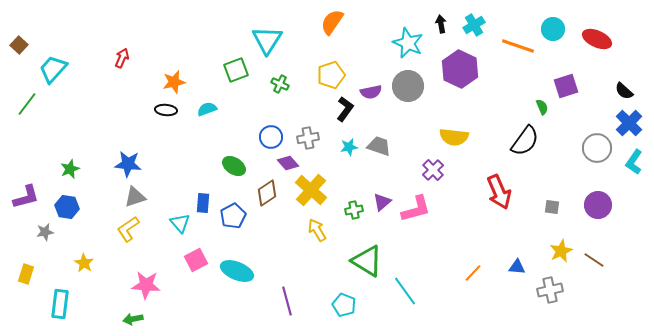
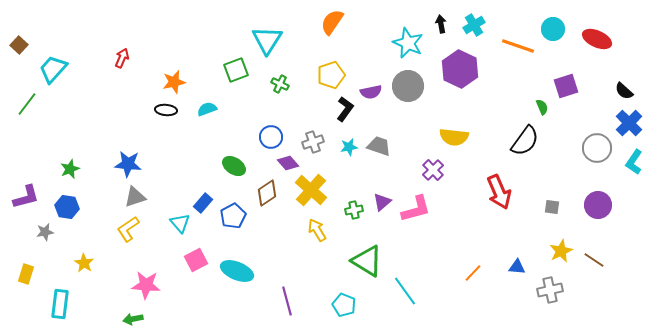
gray cross at (308, 138): moved 5 px right, 4 px down; rotated 10 degrees counterclockwise
blue rectangle at (203, 203): rotated 36 degrees clockwise
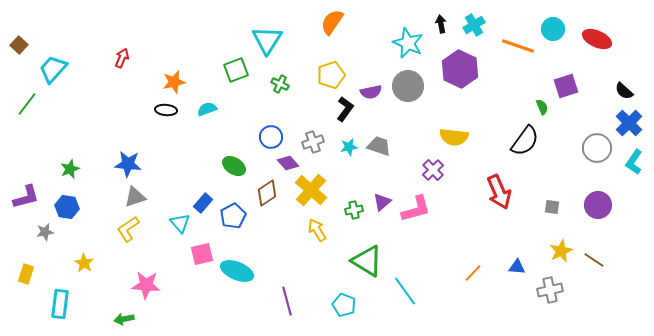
pink square at (196, 260): moved 6 px right, 6 px up; rotated 15 degrees clockwise
green arrow at (133, 319): moved 9 px left
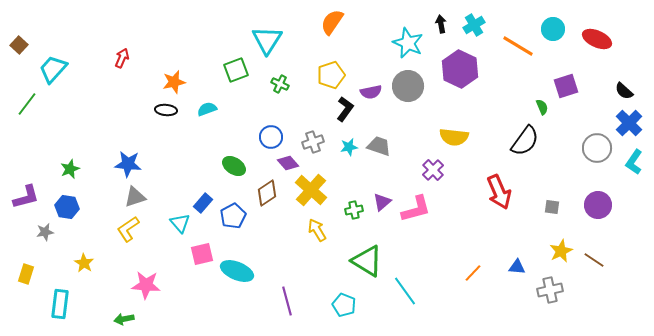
orange line at (518, 46): rotated 12 degrees clockwise
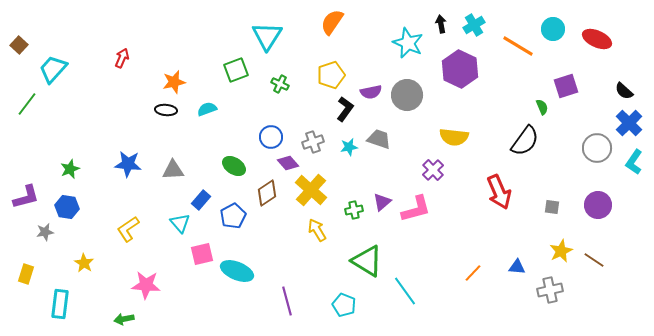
cyan triangle at (267, 40): moved 4 px up
gray circle at (408, 86): moved 1 px left, 9 px down
gray trapezoid at (379, 146): moved 7 px up
gray triangle at (135, 197): moved 38 px right, 27 px up; rotated 15 degrees clockwise
blue rectangle at (203, 203): moved 2 px left, 3 px up
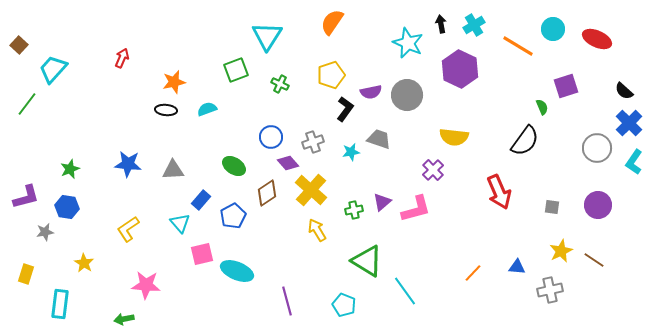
cyan star at (349, 147): moved 2 px right, 5 px down
